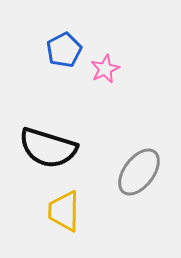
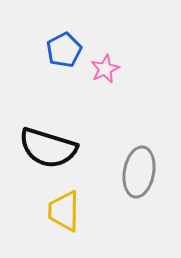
gray ellipse: rotated 27 degrees counterclockwise
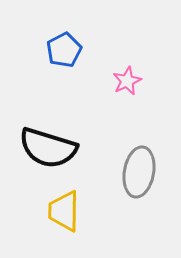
pink star: moved 22 px right, 12 px down
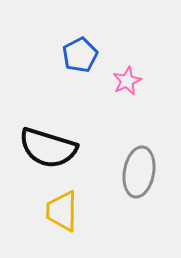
blue pentagon: moved 16 px right, 5 px down
yellow trapezoid: moved 2 px left
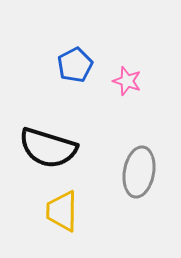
blue pentagon: moved 5 px left, 10 px down
pink star: rotated 28 degrees counterclockwise
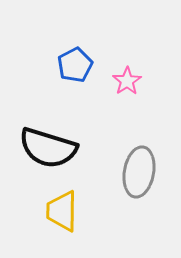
pink star: rotated 20 degrees clockwise
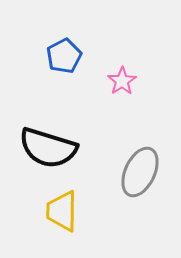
blue pentagon: moved 11 px left, 9 px up
pink star: moved 5 px left
gray ellipse: moved 1 px right; rotated 15 degrees clockwise
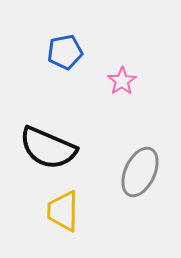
blue pentagon: moved 1 px right, 4 px up; rotated 16 degrees clockwise
black semicircle: rotated 6 degrees clockwise
yellow trapezoid: moved 1 px right
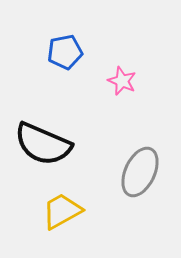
pink star: rotated 16 degrees counterclockwise
black semicircle: moved 5 px left, 4 px up
yellow trapezoid: moved 1 px left; rotated 60 degrees clockwise
